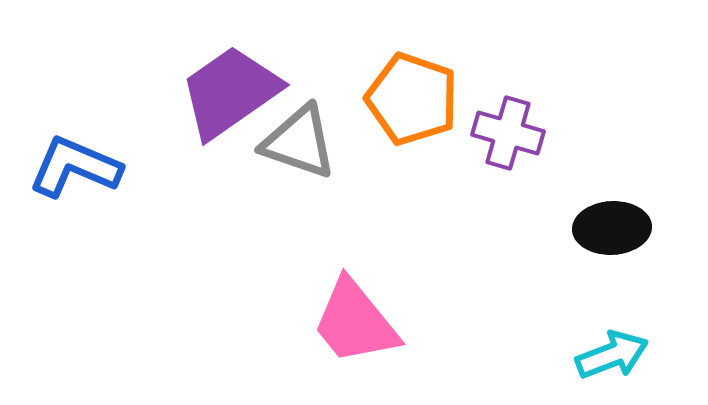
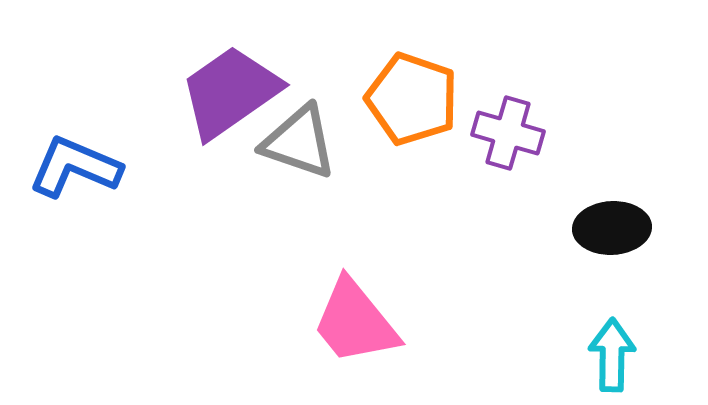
cyan arrow: rotated 68 degrees counterclockwise
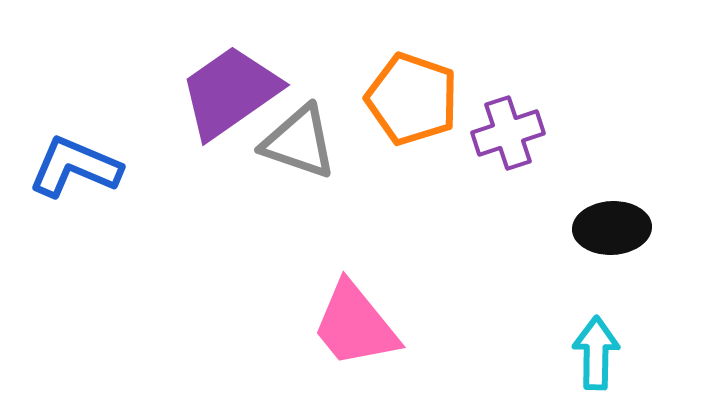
purple cross: rotated 34 degrees counterclockwise
pink trapezoid: moved 3 px down
cyan arrow: moved 16 px left, 2 px up
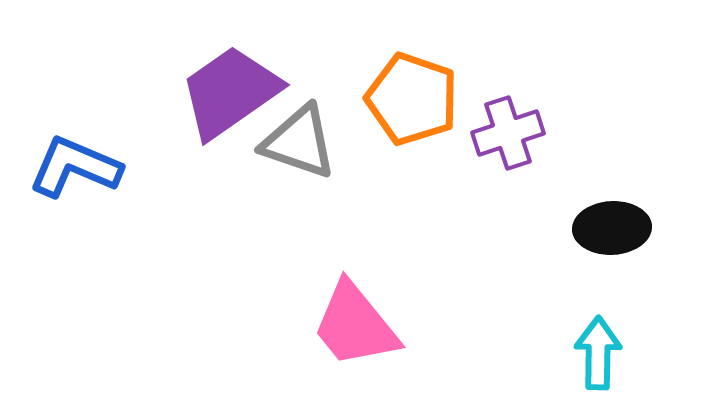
cyan arrow: moved 2 px right
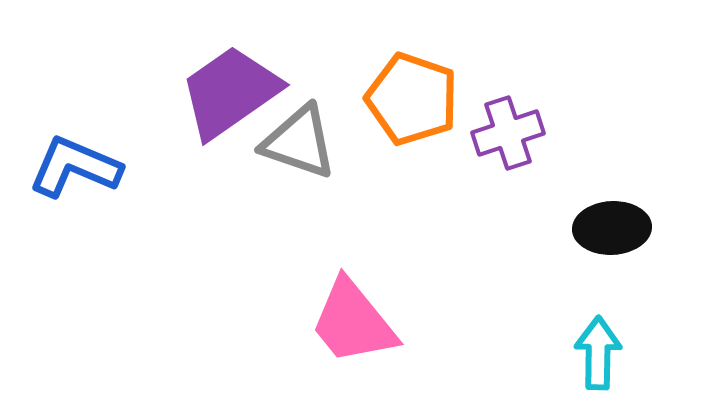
pink trapezoid: moved 2 px left, 3 px up
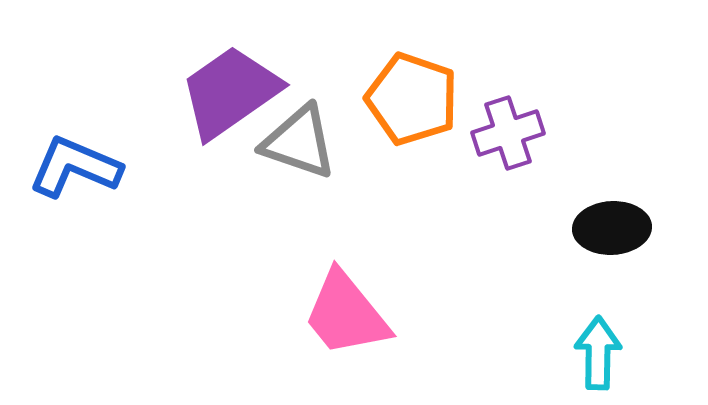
pink trapezoid: moved 7 px left, 8 px up
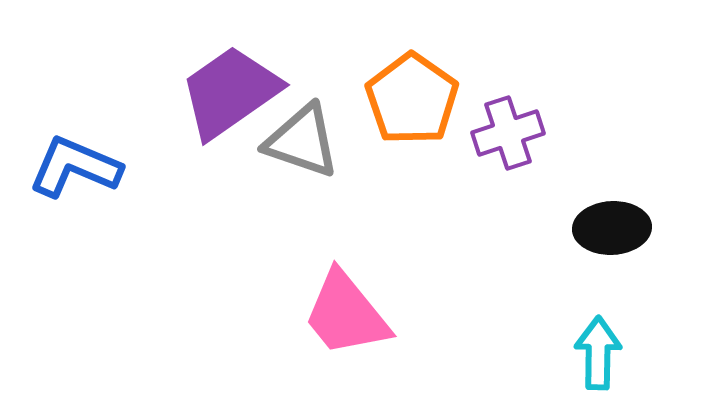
orange pentagon: rotated 16 degrees clockwise
gray triangle: moved 3 px right, 1 px up
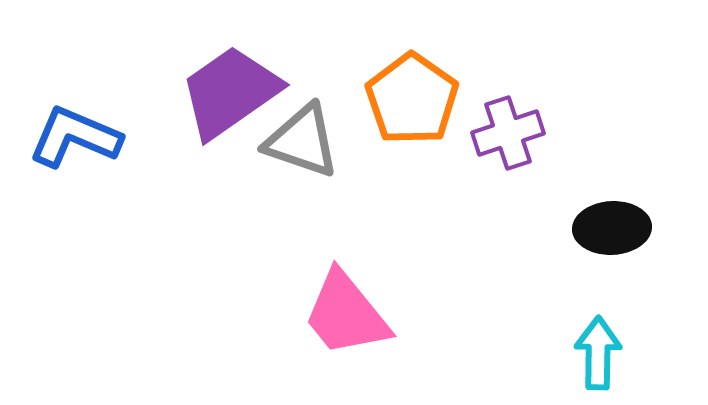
blue L-shape: moved 30 px up
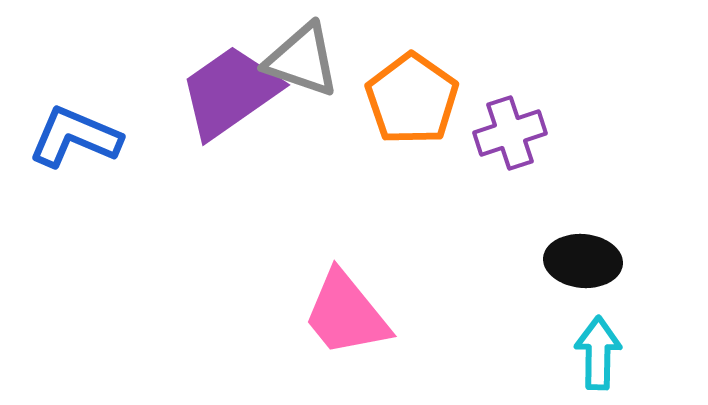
purple cross: moved 2 px right
gray triangle: moved 81 px up
black ellipse: moved 29 px left, 33 px down; rotated 8 degrees clockwise
